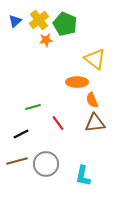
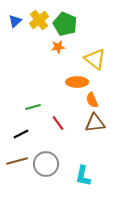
orange star: moved 12 px right, 7 px down
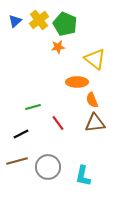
gray circle: moved 2 px right, 3 px down
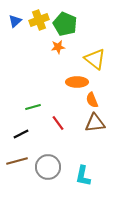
yellow cross: rotated 18 degrees clockwise
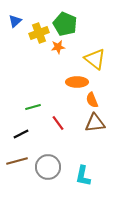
yellow cross: moved 13 px down
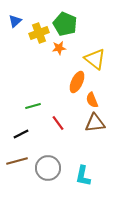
orange star: moved 1 px right, 1 px down
orange ellipse: rotated 65 degrees counterclockwise
green line: moved 1 px up
gray circle: moved 1 px down
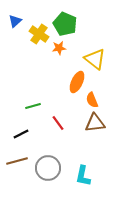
yellow cross: moved 1 px down; rotated 36 degrees counterclockwise
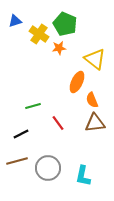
blue triangle: rotated 24 degrees clockwise
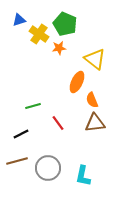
blue triangle: moved 4 px right, 1 px up
